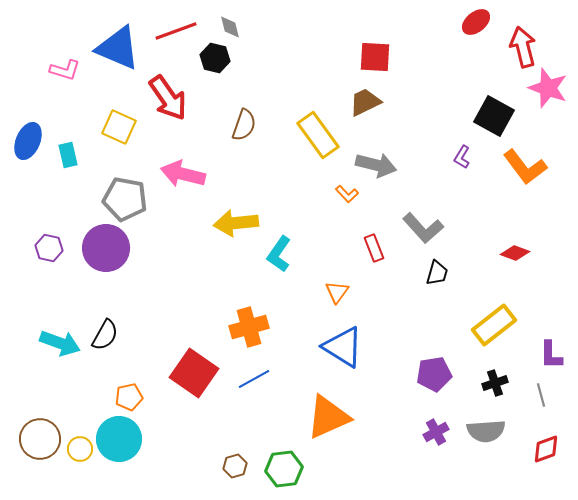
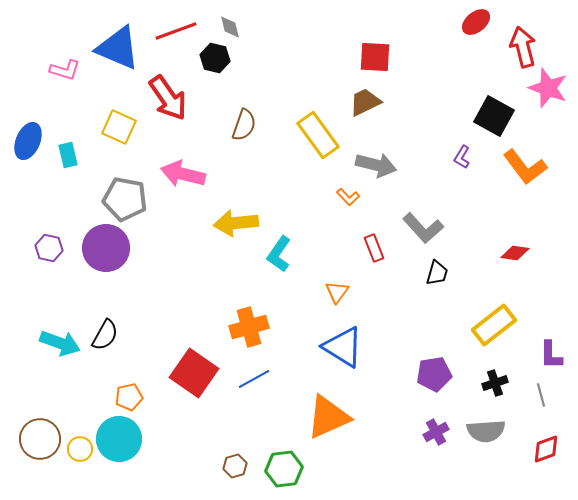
orange L-shape at (347, 194): moved 1 px right, 3 px down
red diamond at (515, 253): rotated 12 degrees counterclockwise
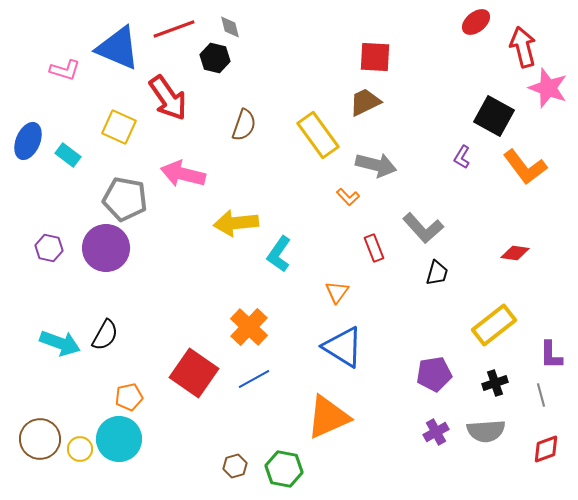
red line at (176, 31): moved 2 px left, 2 px up
cyan rectangle at (68, 155): rotated 40 degrees counterclockwise
orange cross at (249, 327): rotated 30 degrees counterclockwise
green hexagon at (284, 469): rotated 18 degrees clockwise
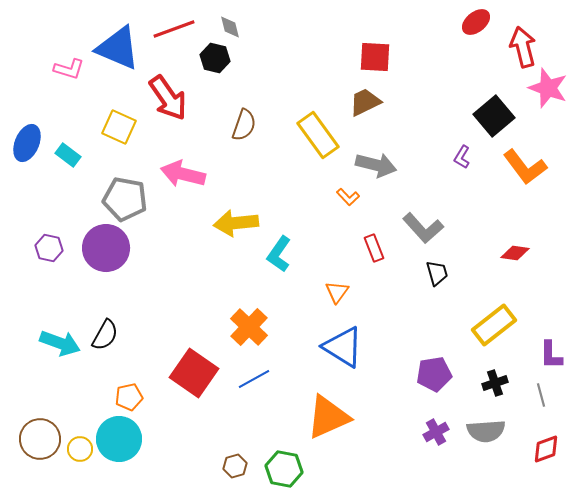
pink L-shape at (65, 70): moved 4 px right, 1 px up
black square at (494, 116): rotated 21 degrees clockwise
blue ellipse at (28, 141): moved 1 px left, 2 px down
black trapezoid at (437, 273): rotated 32 degrees counterclockwise
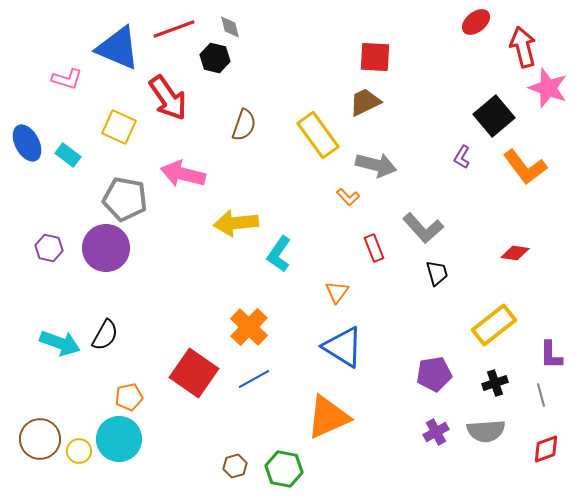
pink L-shape at (69, 69): moved 2 px left, 10 px down
blue ellipse at (27, 143): rotated 51 degrees counterclockwise
yellow circle at (80, 449): moved 1 px left, 2 px down
